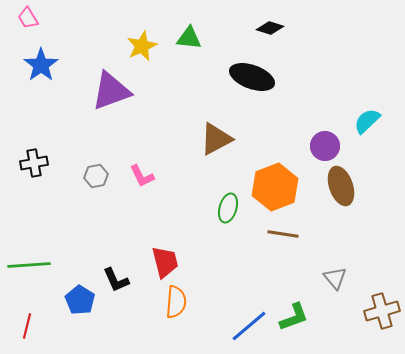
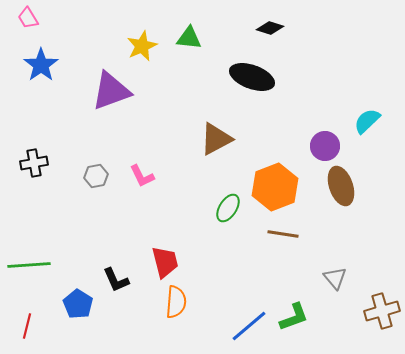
green ellipse: rotated 16 degrees clockwise
blue pentagon: moved 2 px left, 4 px down
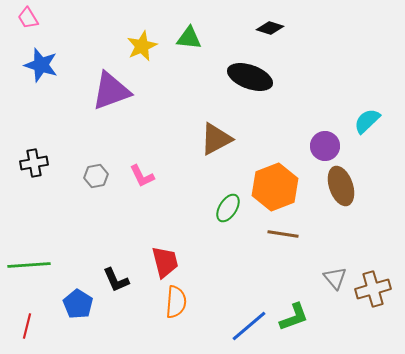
blue star: rotated 20 degrees counterclockwise
black ellipse: moved 2 px left
brown cross: moved 9 px left, 22 px up
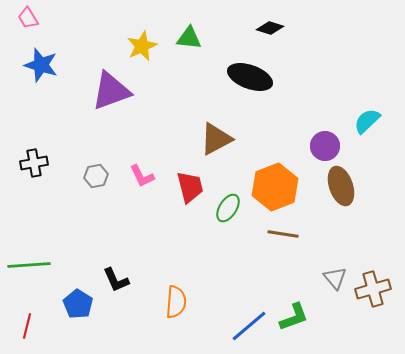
red trapezoid: moved 25 px right, 75 px up
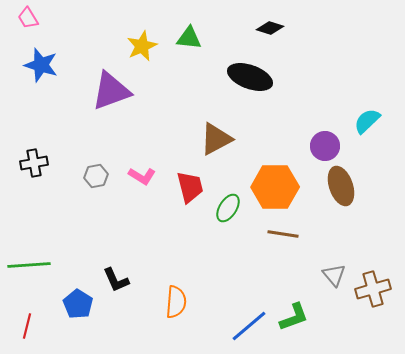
pink L-shape: rotated 32 degrees counterclockwise
orange hexagon: rotated 21 degrees clockwise
gray triangle: moved 1 px left, 3 px up
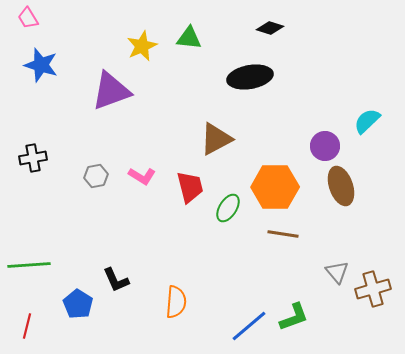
black ellipse: rotated 30 degrees counterclockwise
black cross: moved 1 px left, 5 px up
gray triangle: moved 3 px right, 3 px up
